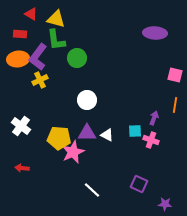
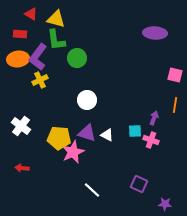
purple triangle: rotated 18 degrees clockwise
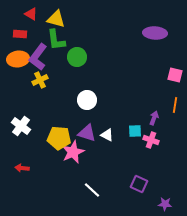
green circle: moved 1 px up
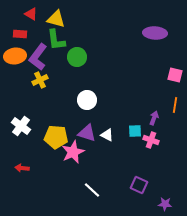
orange ellipse: moved 3 px left, 3 px up
yellow pentagon: moved 3 px left, 1 px up
purple square: moved 1 px down
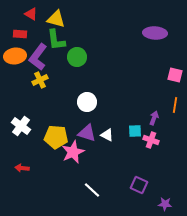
white circle: moved 2 px down
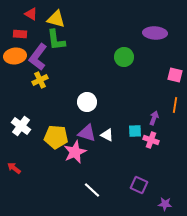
green circle: moved 47 px right
pink star: moved 2 px right
red arrow: moved 8 px left; rotated 32 degrees clockwise
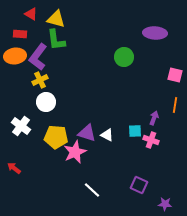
white circle: moved 41 px left
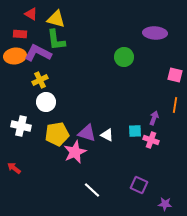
purple L-shape: moved 4 px up; rotated 80 degrees clockwise
white cross: rotated 24 degrees counterclockwise
yellow pentagon: moved 1 px right, 3 px up; rotated 15 degrees counterclockwise
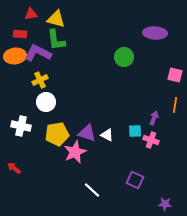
red triangle: rotated 40 degrees counterclockwise
purple square: moved 4 px left, 5 px up
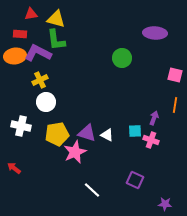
green circle: moved 2 px left, 1 px down
